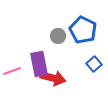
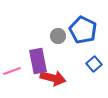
purple rectangle: moved 1 px left, 3 px up
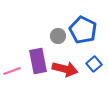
red arrow: moved 12 px right, 9 px up
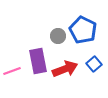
red arrow: rotated 35 degrees counterclockwise
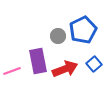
blue pentagon: rotated 20 degrees clockwise
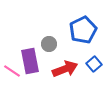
gray circle: moved 9 px left, 8 px down
purple rectangle: moved 8 px left
pink line: rotated 54 degrees clockwise
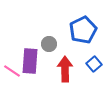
purple rectangle: rotated 15 degrees clockwise
red arrow: rotated 70 degrees counterclockwise
